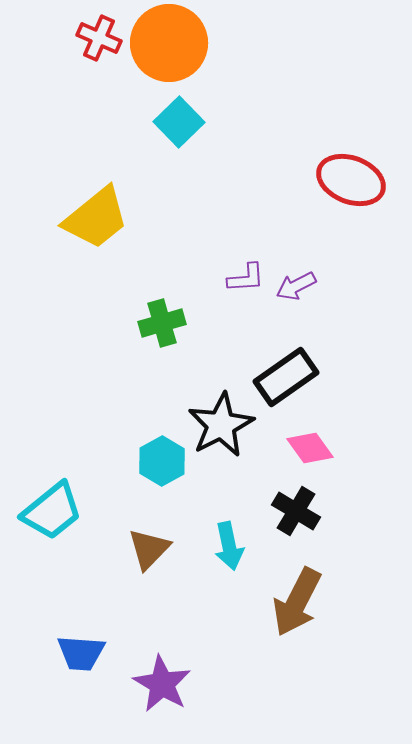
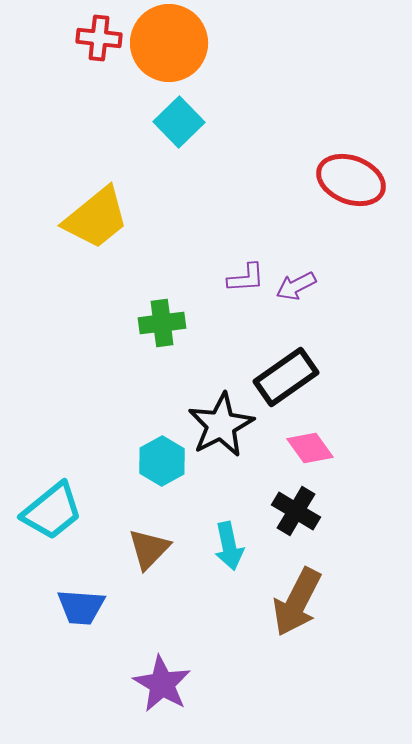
red cross: rotated 18 degrees counterclockwise
green cross: rotated 9 degrees clockwise
blue trapezoid: moved 46 px up
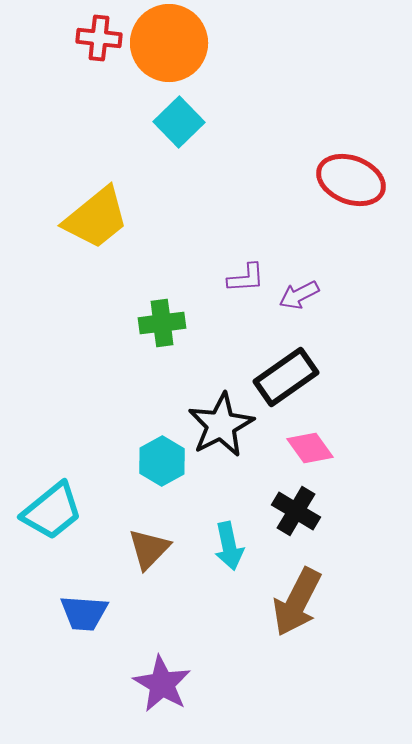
purple arrow: moved 3 px right, 9 px down
blue trapezoid: moved 3 px right, 6 px down
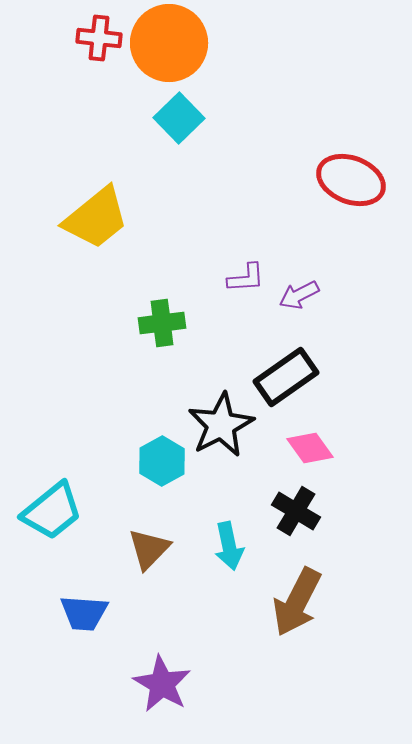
cyan square: moved 4 px up
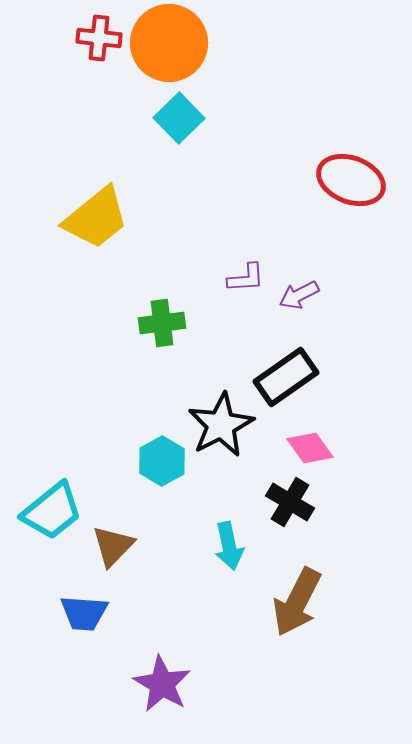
black cross: moved 6 px left, 9 px up
brown triangle: moved 36 px left, 3 px up
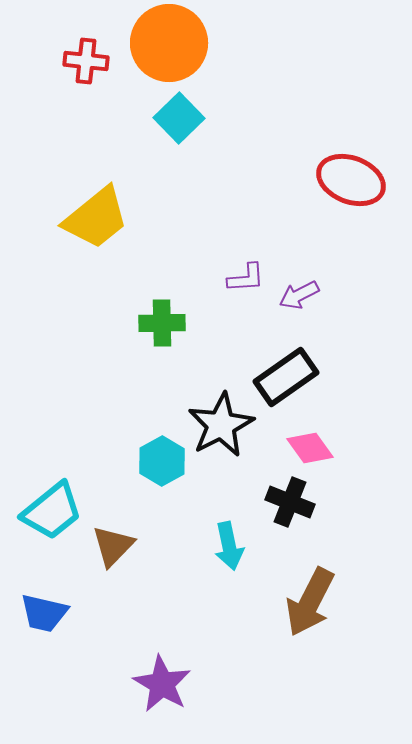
red cross: moved 13 px left, 23 px down
green cross: rotated 6 degrees clockwise
black cross: rotated 9 degrees counterclockwise
brown arrow: moved 13 px right
blue trapezoid: moved 40 px left; rotated 9 degrees clockwise
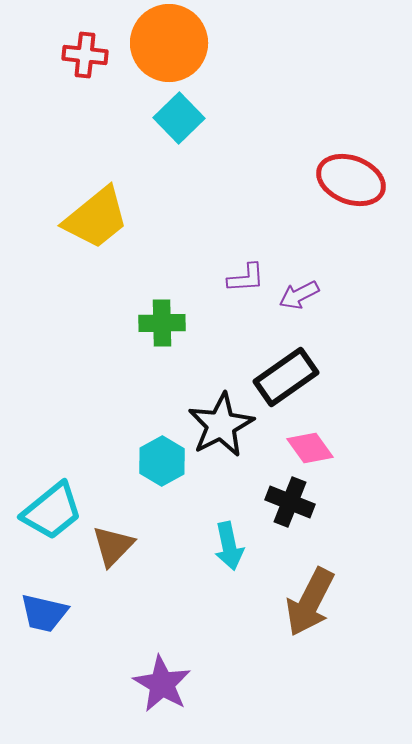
red cross: moved 1 px left, 6 px up
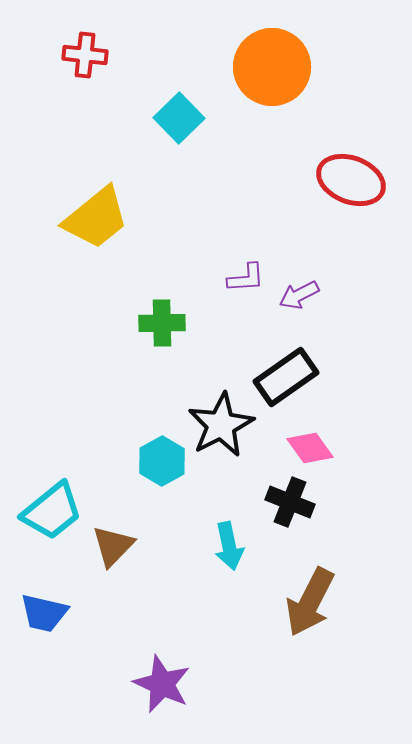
orange circle: moved 103 px right, 24 px down
purple star: rotated 6 degrees counterclockwise
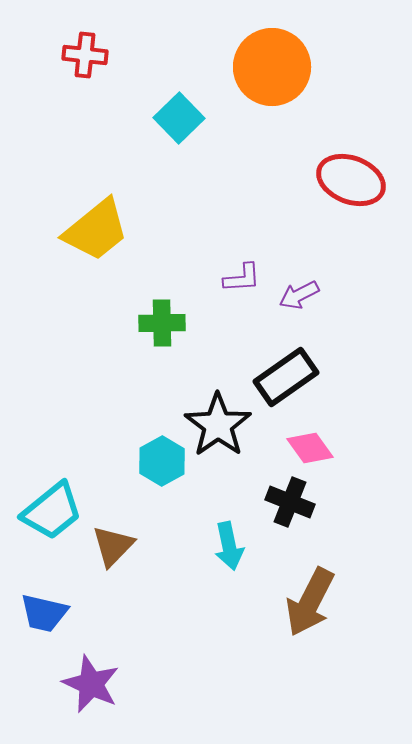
yellow trapezoid: moved 12 px down
purple L-shape: moved 4 px left
black star: moved 3 px left; rotated 8 degrees counterclockwise
purple star: moved 71 px left
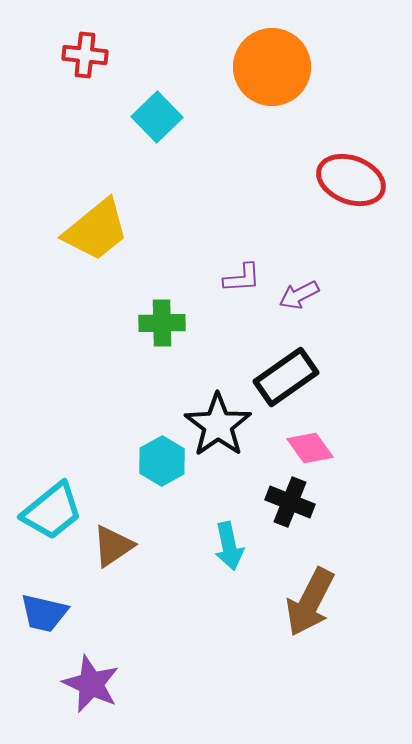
cyan square: moved 22 px left, 1 px up
brown triangle: rotated 12 degrees clockwise
